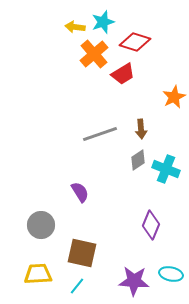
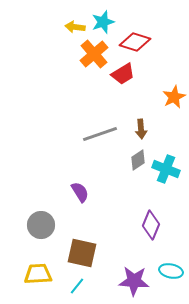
cyan ellipse: moved 3 px up
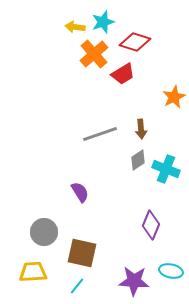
gray circle: moved 3 px right, 7 px down
yellow trapezoid: moved 5 px left, 2 px up
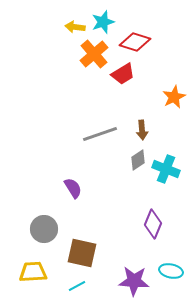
brown arrow: moved 1 px right, 1 px down
purple semicircle: moved 7 px left, 4 px up
purple diamond: moved 2 px right, 1 px up
gray circle: moved 3 px up
cyan line: rotated 24 degrees clockwise
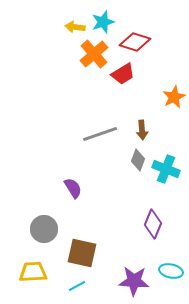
gray diamond: rotated 35 degrees counterclockwise
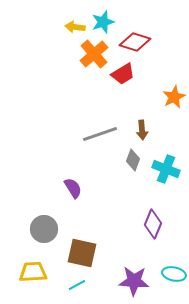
gray diamond: moved 5 px left
cyan ellipse: moved 3 px right, 3 px down
cyan line: moved 1 px up
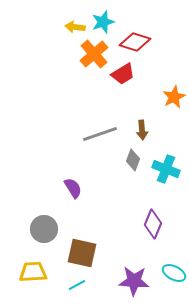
cyan ellipse: moved 1 px up; rotated 15 degrees clockwise
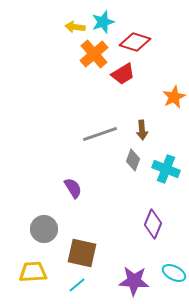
cyan line: rotated 12 degrees counterclockwise
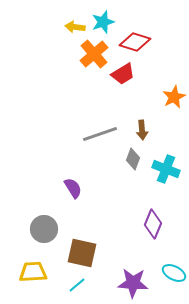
gray diamond: moved 1 px up
purple star: moved 1 px left, 2 px down
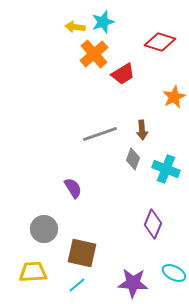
red diamond: moved 25 px right
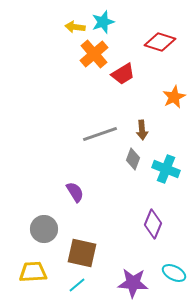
purple semicircle: moved 2 px right, 4 px down
